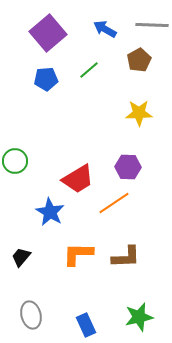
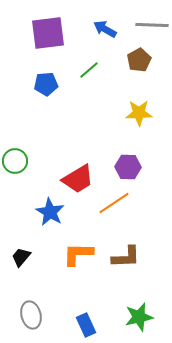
purple square: rotated 33 degrees clockwise
blue pentagon: moved 5 px down
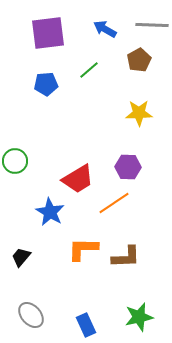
orange L-shape: moved 5 px right, 5 px up
gray ellipse: rotated 28 degrees counterclockwise
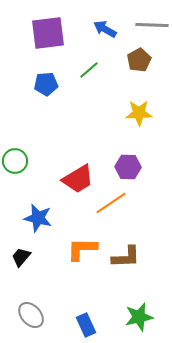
orange line: moved 3 px left
blue star: moved 12 px left, 6 px down; rotated 16 degrees counterclockwise
orange L-shape: moved 1 px left
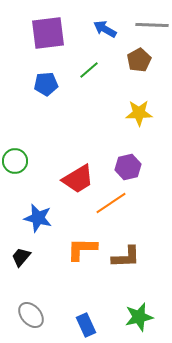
purple hexagon: rotated 15 degrees counterclockwise
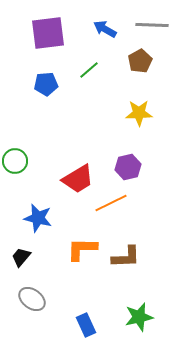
brown pentagon: moved 1 px right, 1 px down
orange line: rotated 8 degrees clockwise
gray ellipse: moved 1 px right, 16 px up; rotated 12 degrees counterclockwise
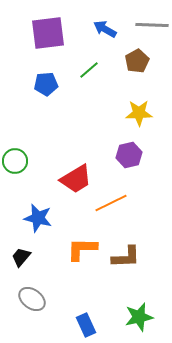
brown pentagon: moved 3 px left
purple hexagon: moved 1 px right, 12 px up
red trapezoid: moved 2 px left
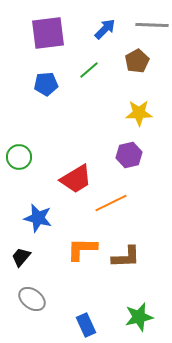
blue arrow: rotated 105 degrees clockwise
green circle: moved 4 px right, 4 px up
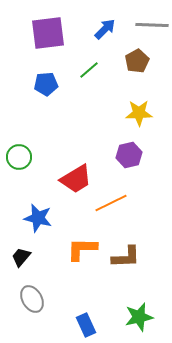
gray ellipse: rotated 24 degrees clockwise
